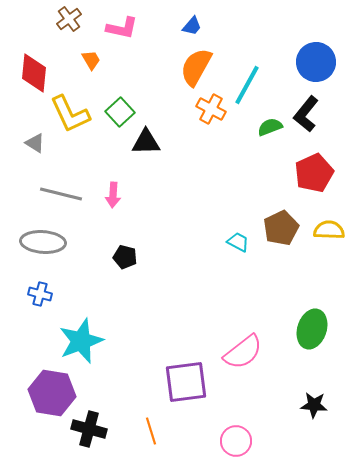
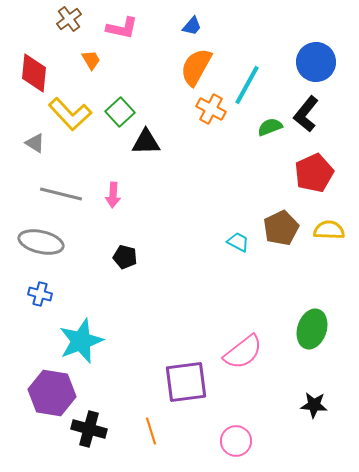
yellow L-shape: rotated 18 degrees counterclockwise
gray ellipse: moved 2 px left; rotated 9 degrees clockwise
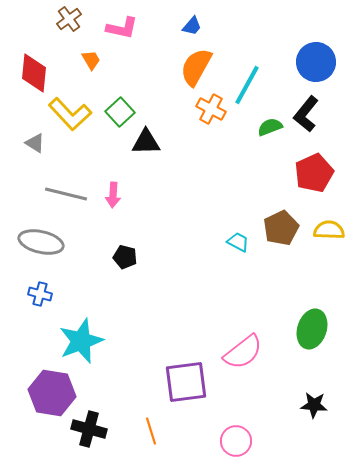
gray line: moved 5 px right
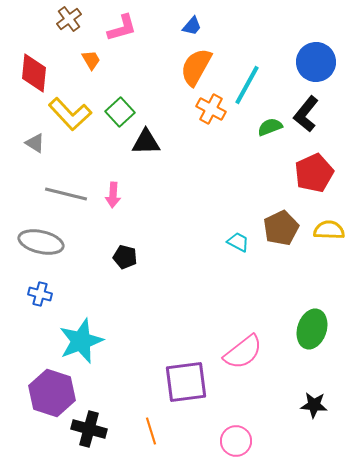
pink L-shape: rotated 28 degrees counterclockwise
purple hexagon: rotated 9 degrees clockwise
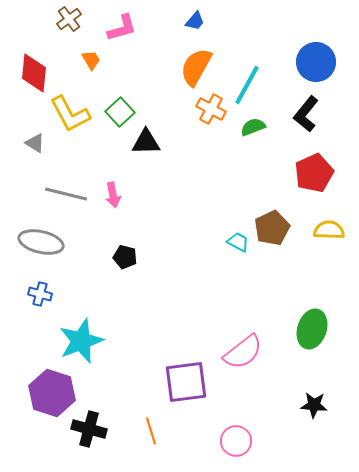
blue trapezoid: moved 3 px right, 5 px up
yellow L-shape: rotated 15 degrees clockwise
green semicircle: moved 17 px left
pink arrow: rotated 15 degrees counterclockwise
brown pentagon: moved 9 px left
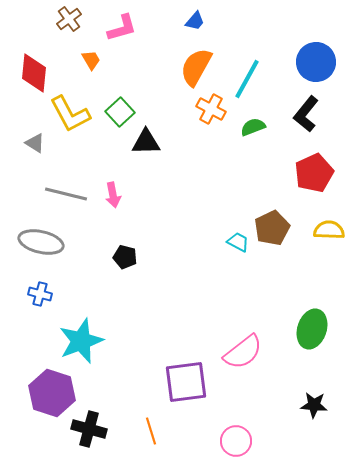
cyan line: moved 6 px up
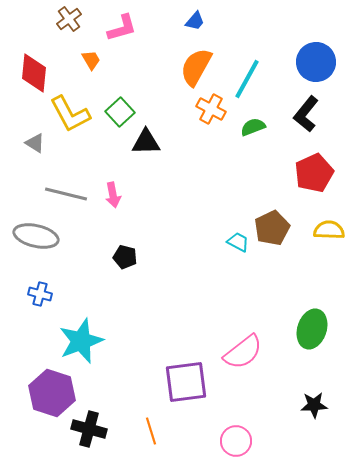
gray ellipse: moved 5 px left, 6 px up
black star: rotated 8 degrees counterclockwise
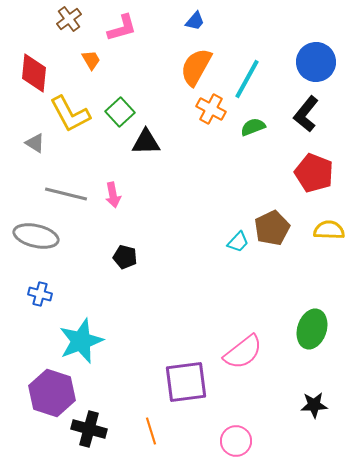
red pentagon: rotated 27 degrees counterclockwise
cyan trapezoid: rotated 105 degrees clockwise
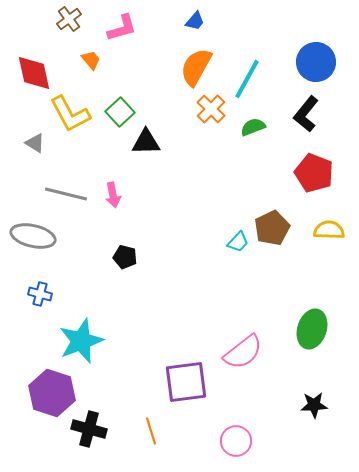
orange trapezoid: rotated 10 degrees counterclockwise
red diamond: rotated 18 degrees counterclockwise
orange cross: rotated 16 degrees clockwise
gray ellipse: moved 3 px left
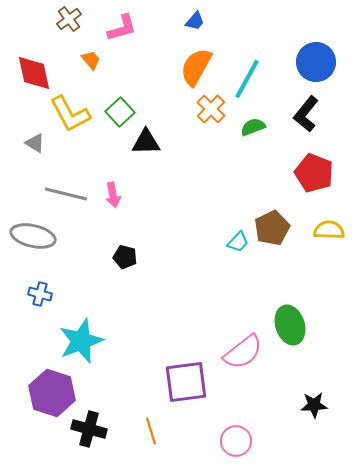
green ellipse: moved 22 px left, 4 px up; rotated 36 degrees counterclockwise
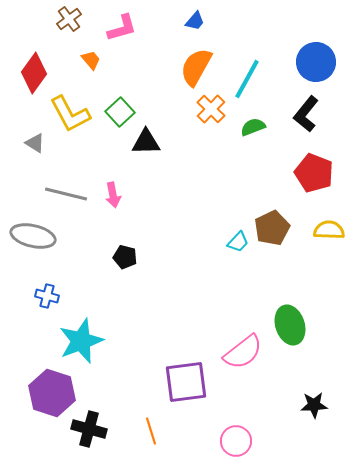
red diamond: rotated 48 degrees clockwise
blue cross: moved 7 px right, 2 px down
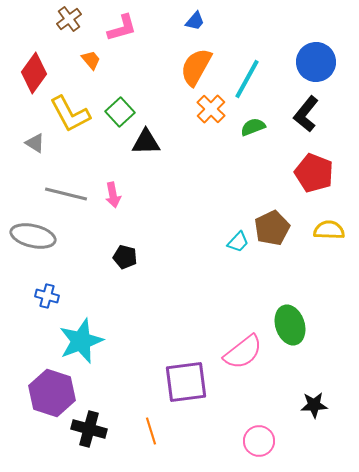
pink circle: moved 23 px right
